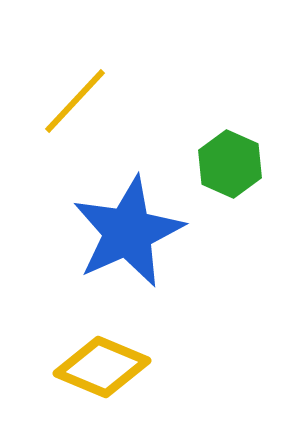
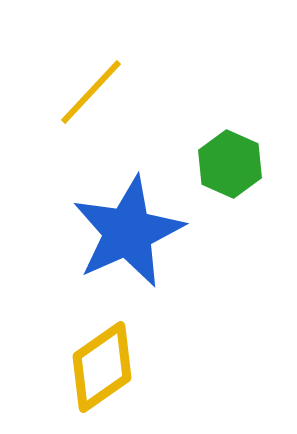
yellow line: moved 16 px right, 9 px up
yellow diamond: rotated 58 degrees counterclockwise
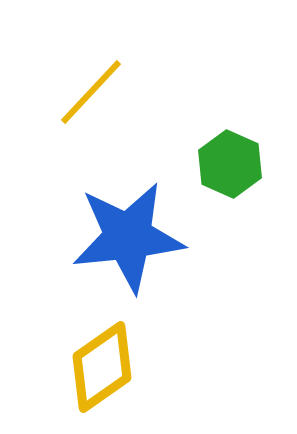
blue star: moved 5 px down; rotated 18 degrees clockwise
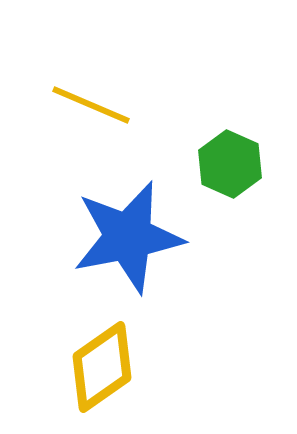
yellow line: moved 13 px down; rotated 70 degrees clockwise
blue star: rotated 5 degrees counterclockwise
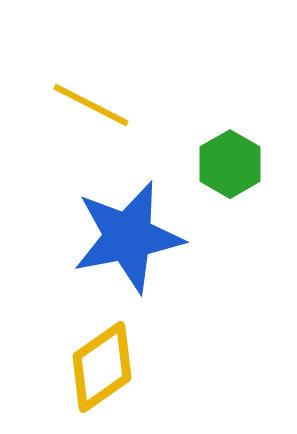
yellow line: rotated 4 degrees clockwise
green hexagon: rotated 6 degrees clockwise
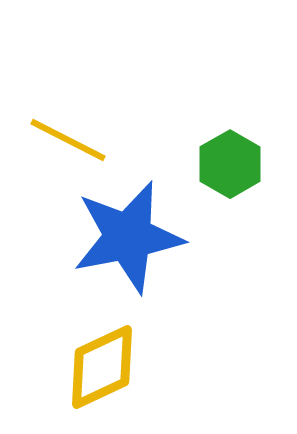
yellow line: moved 23 px left, 35 px down
yellow diamond: rotated 10 degrees clockwise
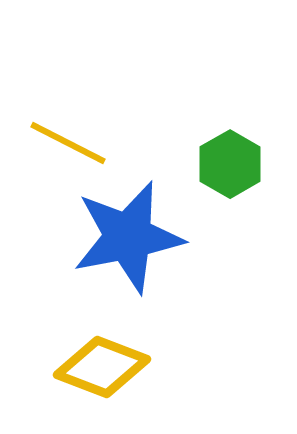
yellow line: moved 3 px down
yellow diamond: rotated 46 degrees clockwise
